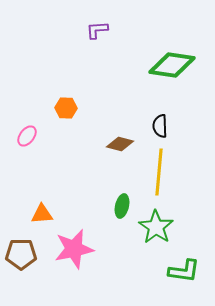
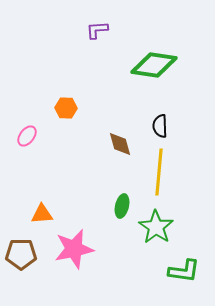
green diamond: moved 18 px left
brown diamond: rotated 60 degrees clockwise
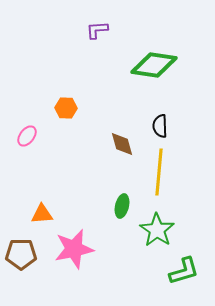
brown diamond: moved 2 px right
green star: moved 1 px right, 3 px down
green L-shape: rotated 24 degrees counterclockwise
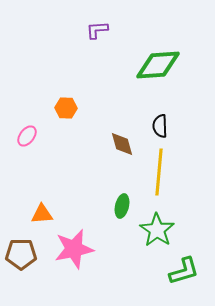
green diamond: moved 4 px right; rotated 12 degrees counterclockwise
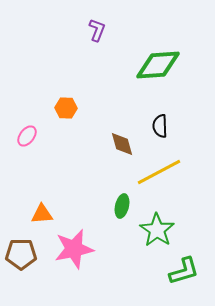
purple L-shape: rotated 115 degrees clockwise
yellow line: rotated 57 degrees clockwise
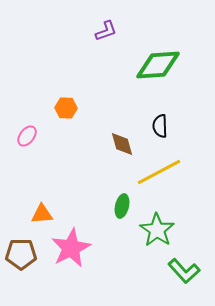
purple L-shape: moved 9 px right, 1 px down; rotated 50 degrees clockwise
pink star: moved 3 px left, 1 px up; rotated 15 degrees counterclockwise
green L-shape: rotated 64 degrees clockwise
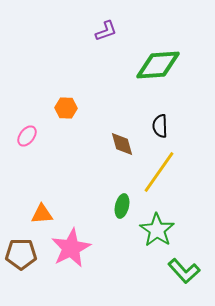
yellow line: rotated 27 degrees counterclockwise
